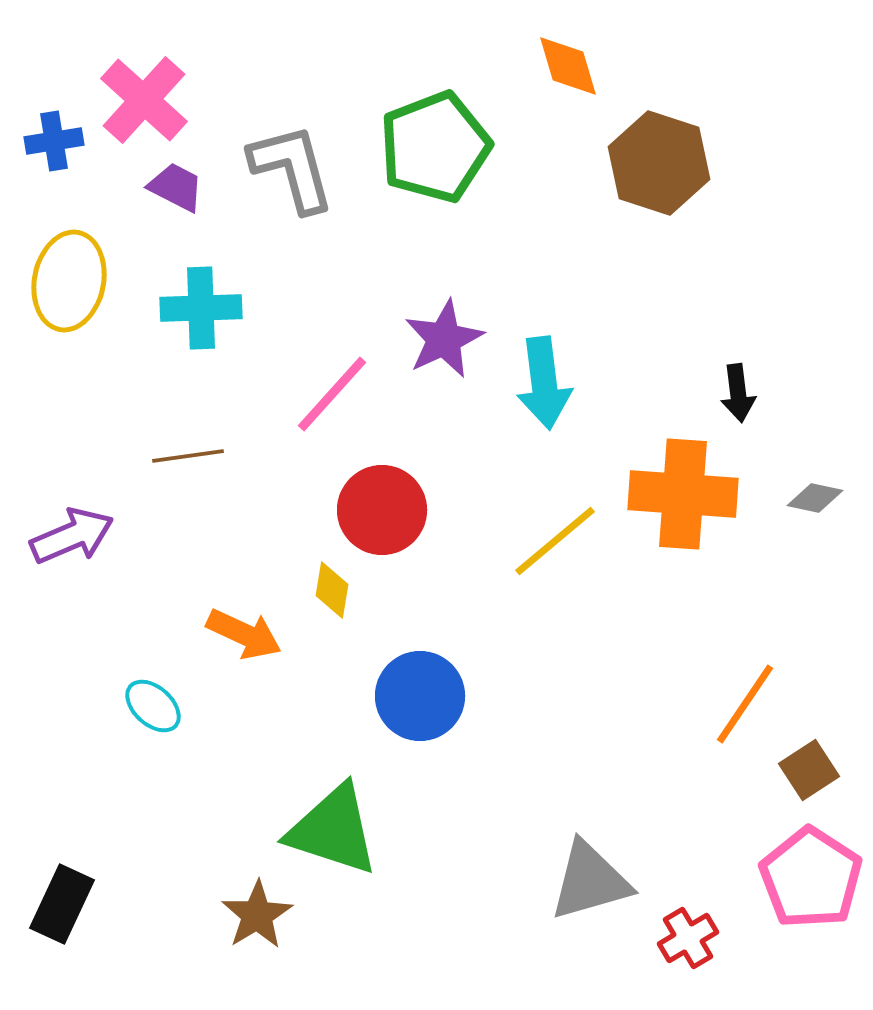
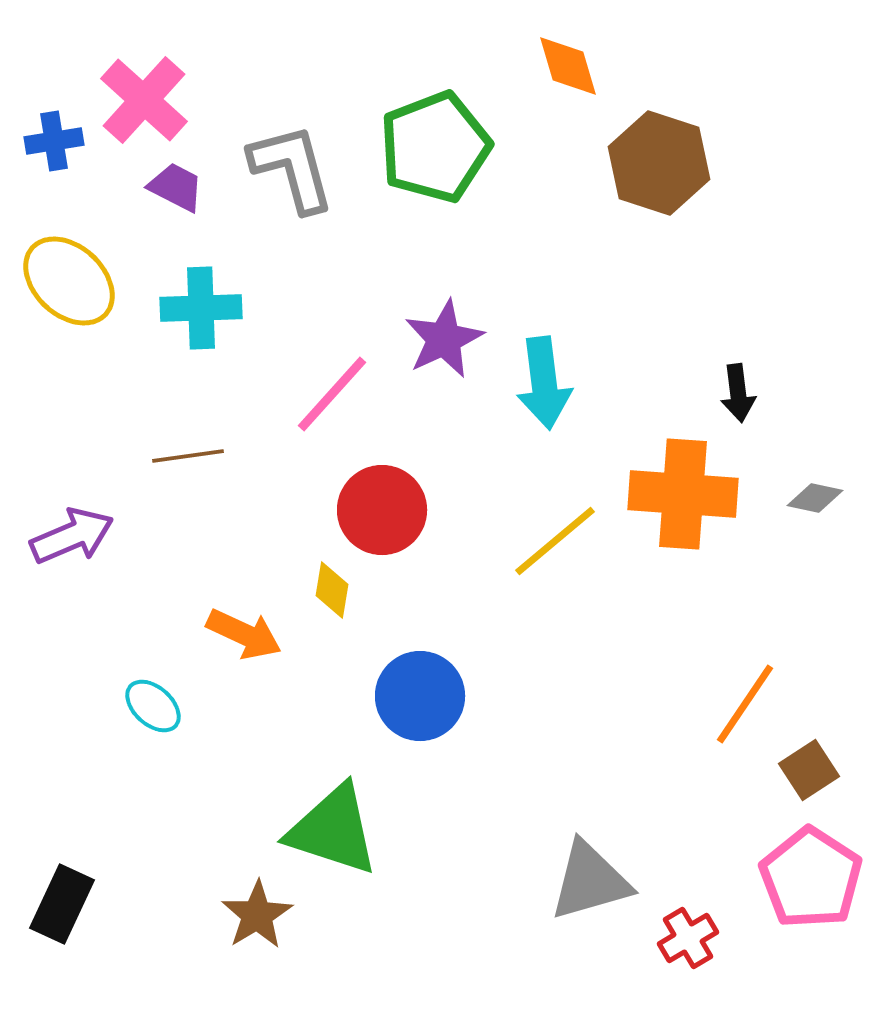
yellow ellipse: rotated 58 degrees counterclockwise
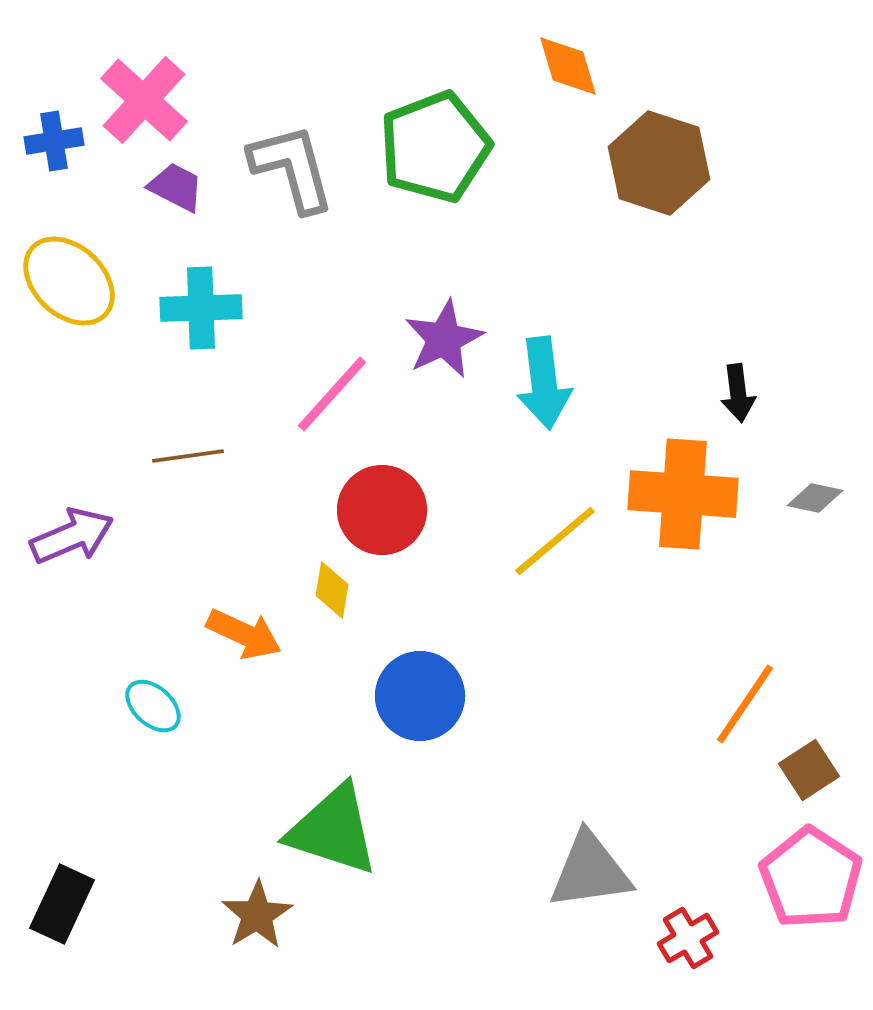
gray triangle: moved 10 px up; rotated 8 degrees clockwise
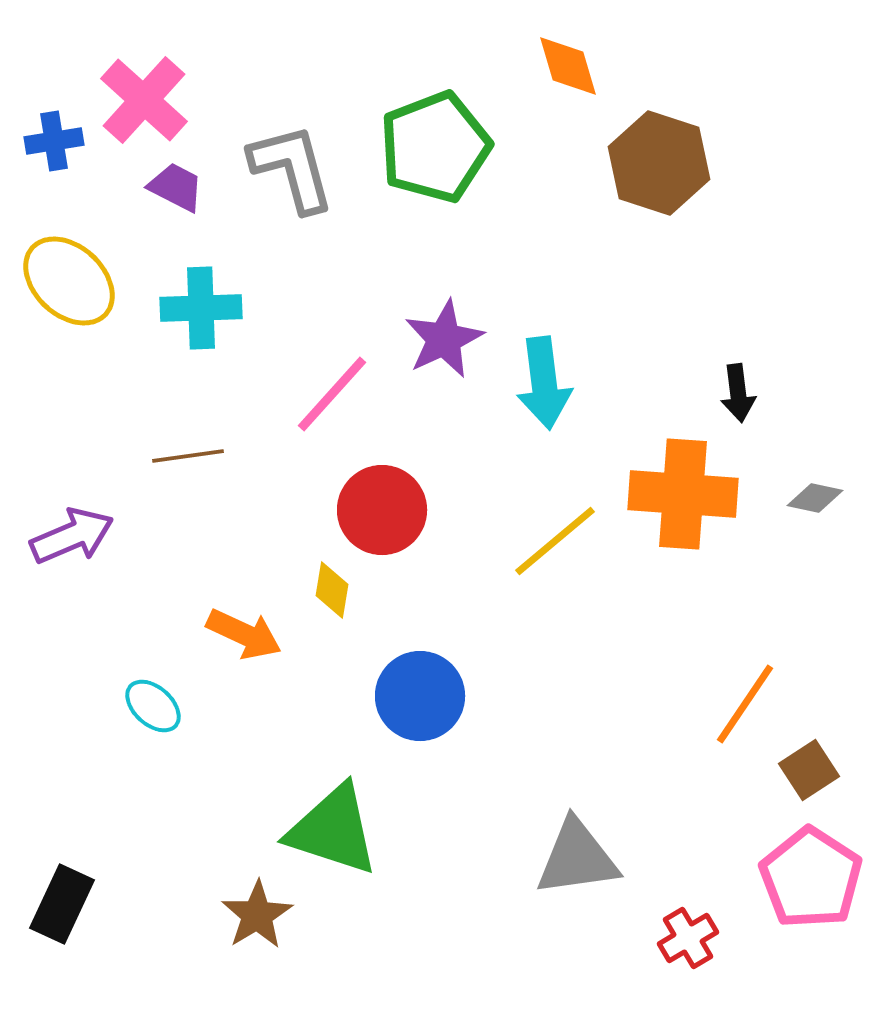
gray triangle: moved 13 px left, 13 px up
